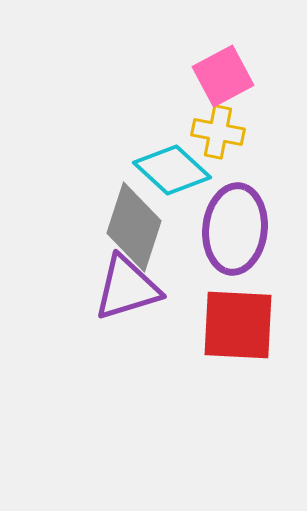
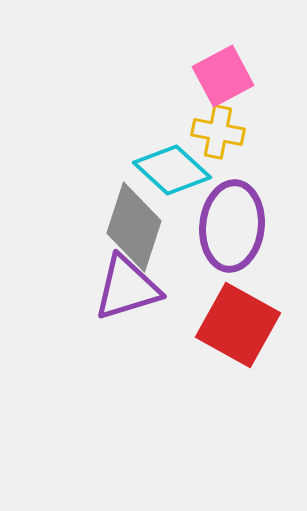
purple ellipse: moved 3 px left, 3 px up
red square: rotated 26 degrees clockwise
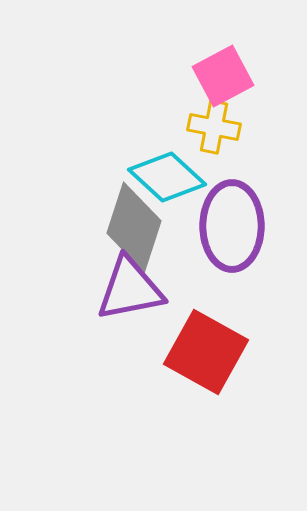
yellow cross: moved 4 px left, 5 px up
cyan diamond: moved 5 px left, 7 px down
purple ellipse: rotated 6 degrees counterclockwise
purple triangle: moved 3 px right, 1 px down; rotated 6 degrees clockwise
red square: moved 32 px left, 27 px down
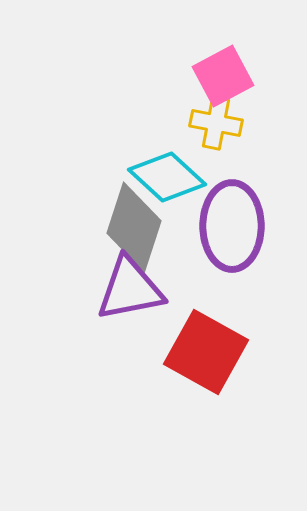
yellow cross: moved 2 px right, 4 px up
